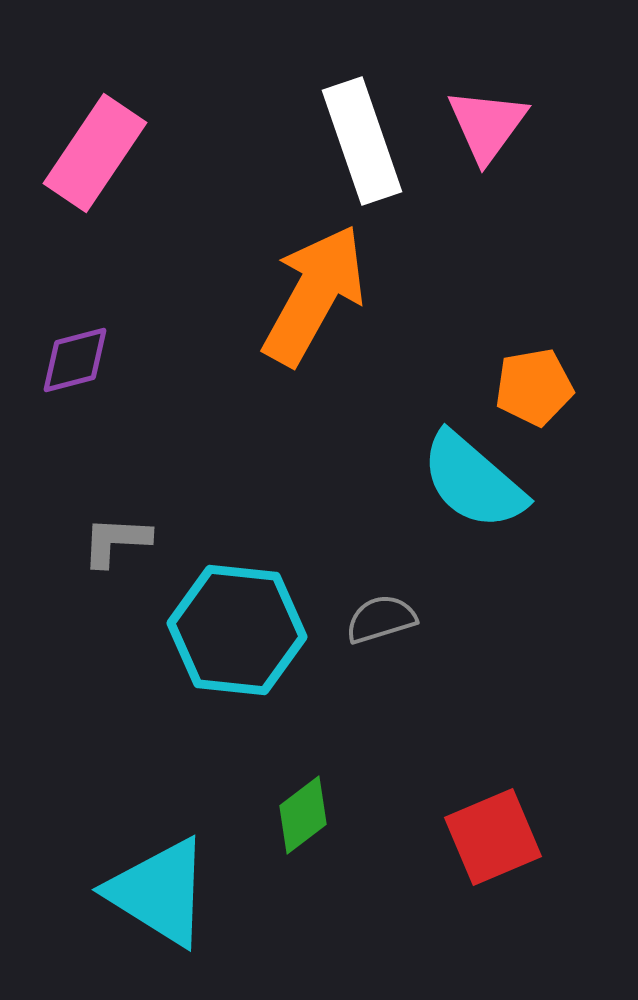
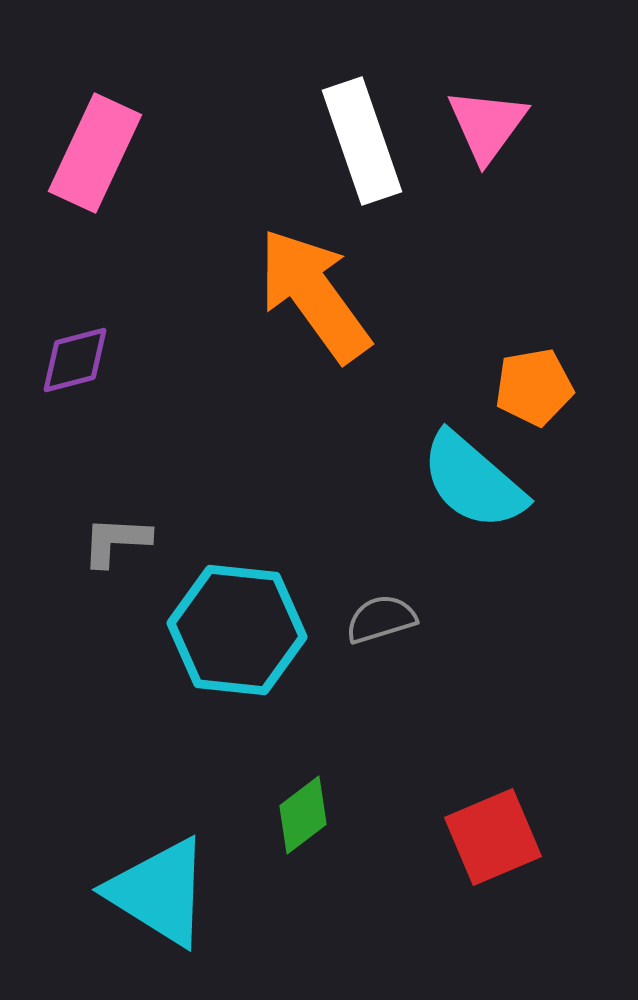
pink rectangle: rotated 9 degrees counterclockwise
orange arrow: rotated 65 degrees counterclockwise
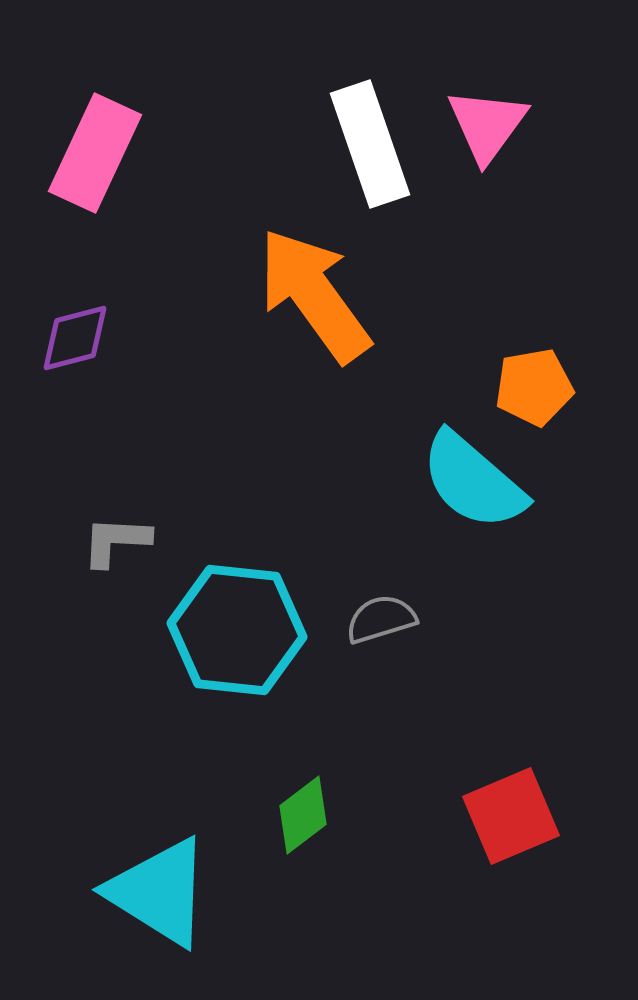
white rectangle: moved 8 px right, 3 px down
purple diamond: moved 22 px up
red square: moved 18 px right, 21 px up
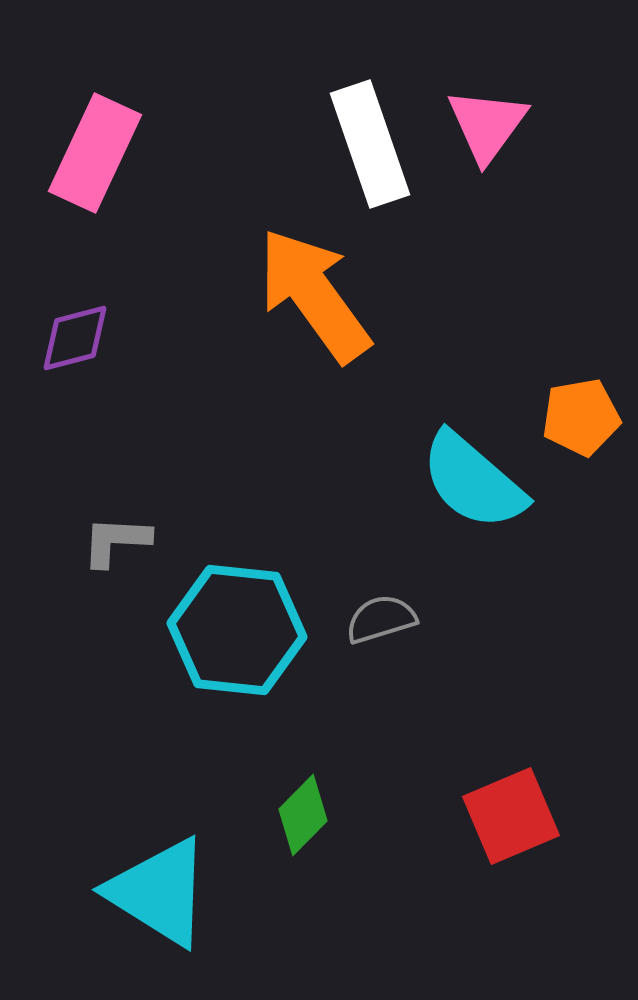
orange pentagon: moved 47 px right, 30 px down
green diamond: rotated 8 degrees counterclockwise
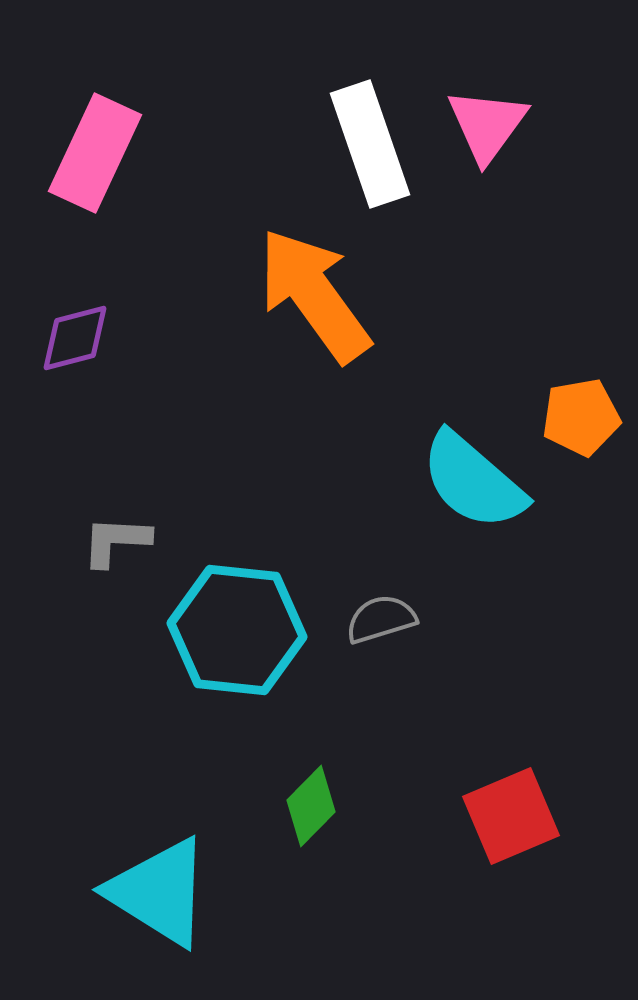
green diamond: moved 8 px right, 9 px up
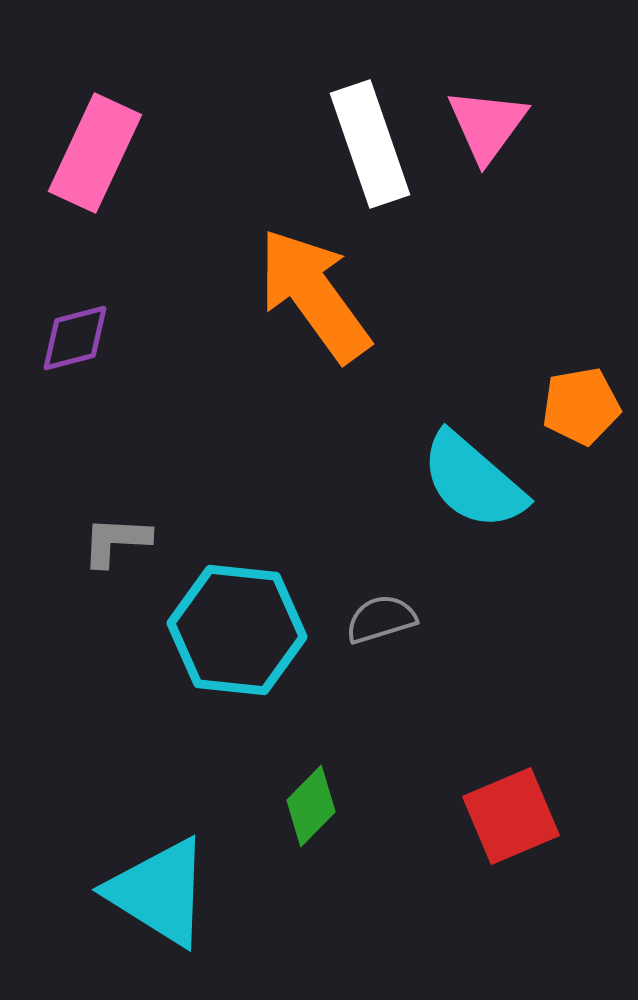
orange pentagon: moved 11 px up
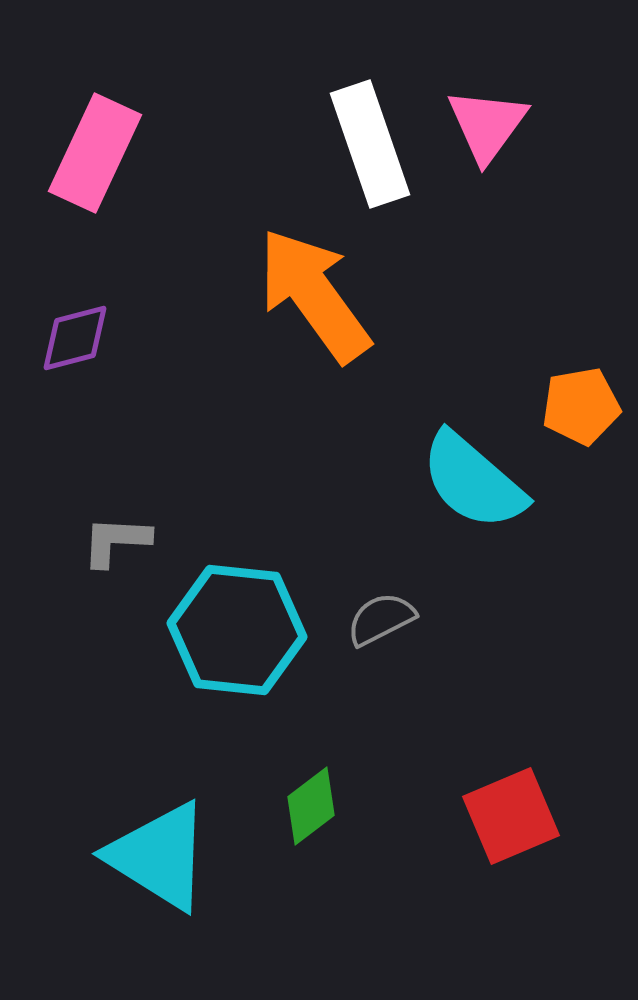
gray semicircle: rotated 10 degrees counterclockwise
green diamond: rotated 8 degrees clockwise
cyan triangle: moved 36 px up
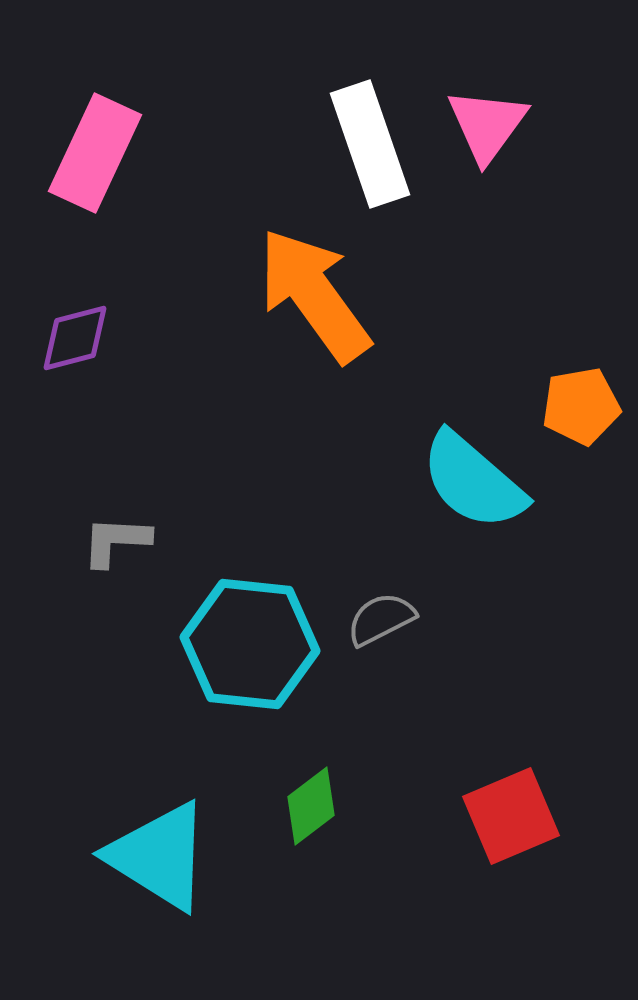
cyan hexagon: moved 13 px right, 14 px down
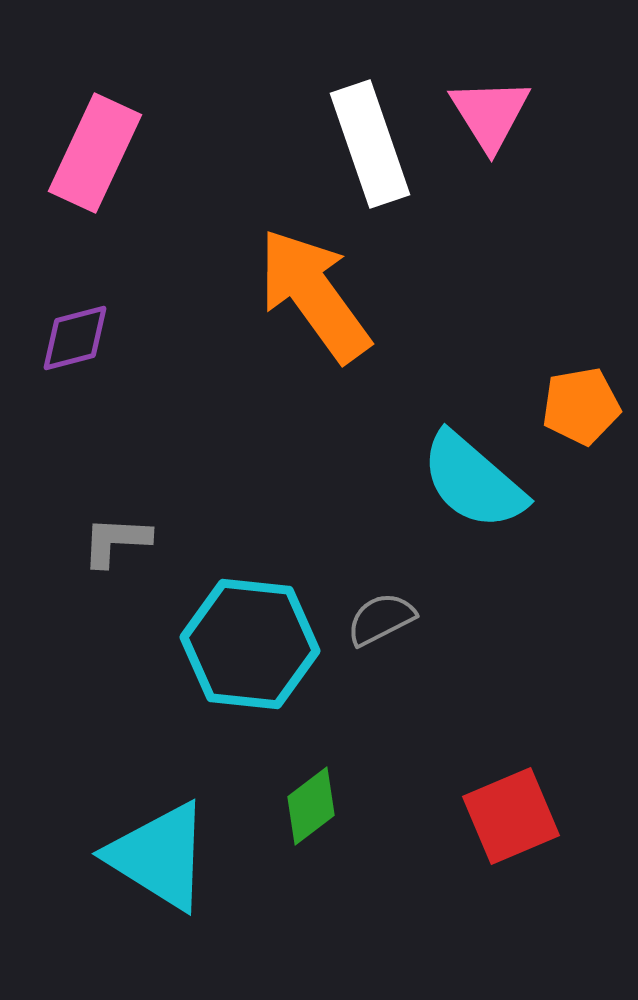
pink triangle: moved 3 px right, 11 px up; rotated 8 degrees counterclockwise
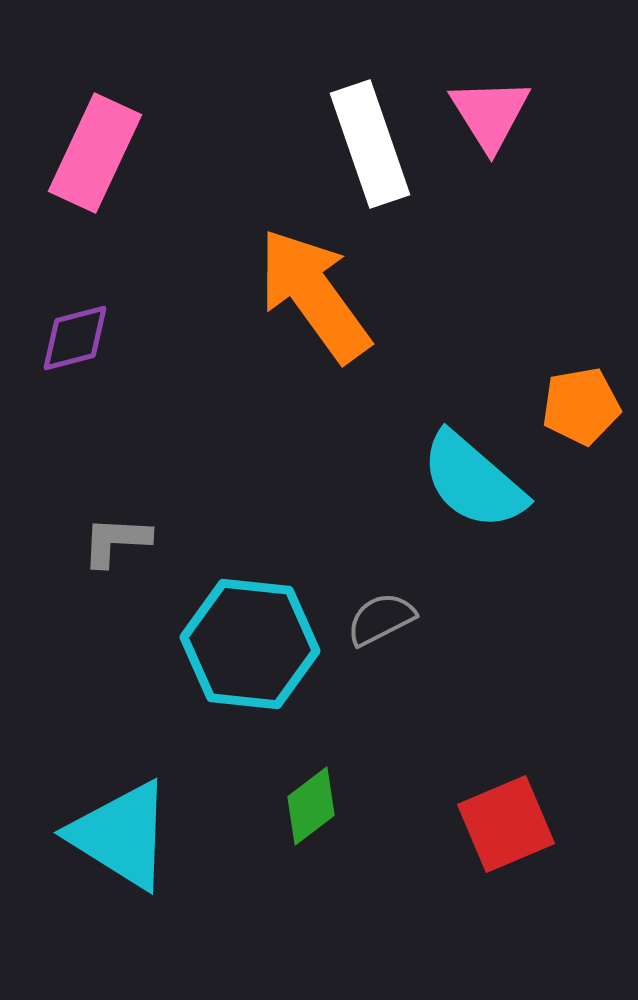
red square: moved 5 px left, 8 px down
cyan triangle: moved 38 px left, 21 px up
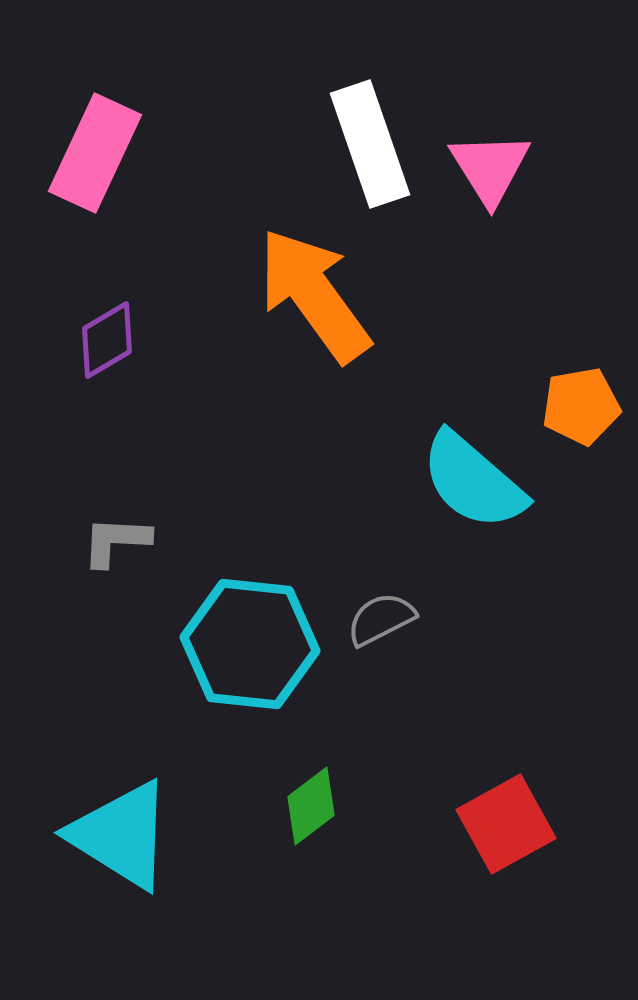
pink triangle: moved 54 px down
purple diamond: moved 32 px right, 2 px down; rotated 16 degrees counterclockwise
red square: rotated 6 degrees counterclockwise
